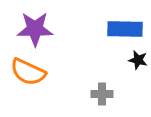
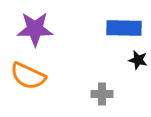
blue rectangle: moved 1 px left, 1 px up
orange semicircle: moved 4 px down
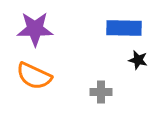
orange semicircle: moved 6 px right
gray cross: moved 1 px left, 2 px up
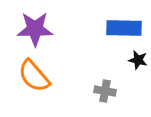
orange semicircle: rotated 24 degrees clockwise
gray cross: moved 4 px right, 1 px up; rotated 10 degrees clockwise
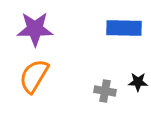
black star: moved 22 px down; rotated 12 degrees counterclockwise
orange semicircle: rotated 72 degrees clockwise
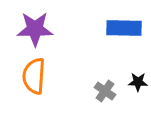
orange semicircle: rotated 27 degrees counterclockwise
gray cross: rotated 25 degrees clockwise
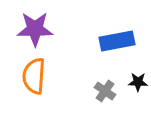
blue rectangle: moved 7 px left, 13 px down; rotated 12 degrees counterclockwise
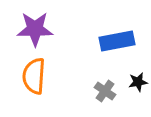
black star: rotated 12 degrees counterclockwise
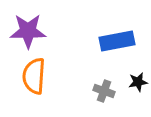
purple star: moved 7 px left, 2 px down
gray cross: moved 1 px left; rotated 15 degrees counterclockwise
